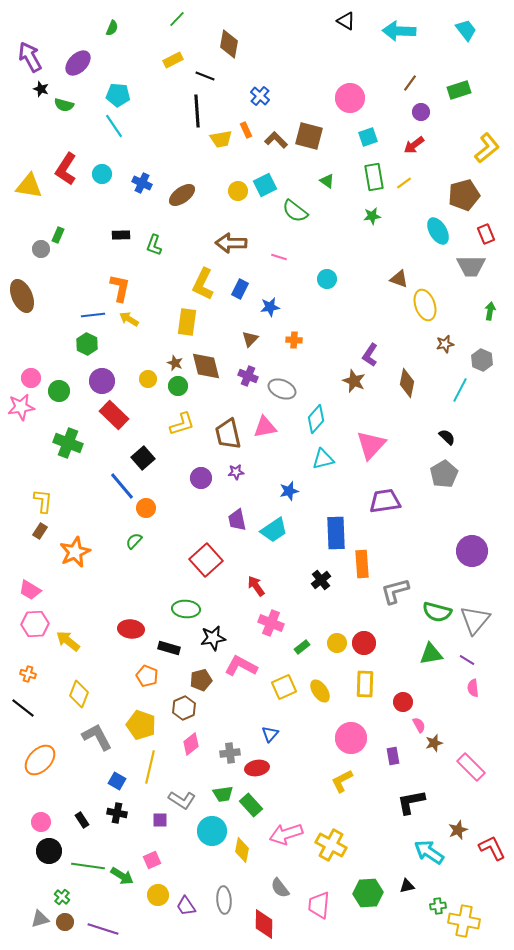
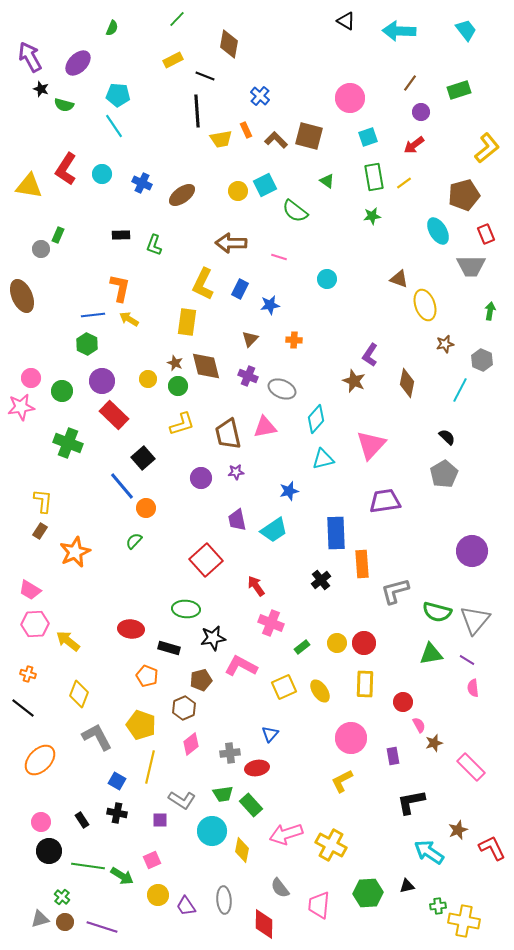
blue star at (270, 307): moved 2 px up
green circle at (59, 391): moved 3 px right
purple line at (103, 929): moved 1 px left, 2 px up
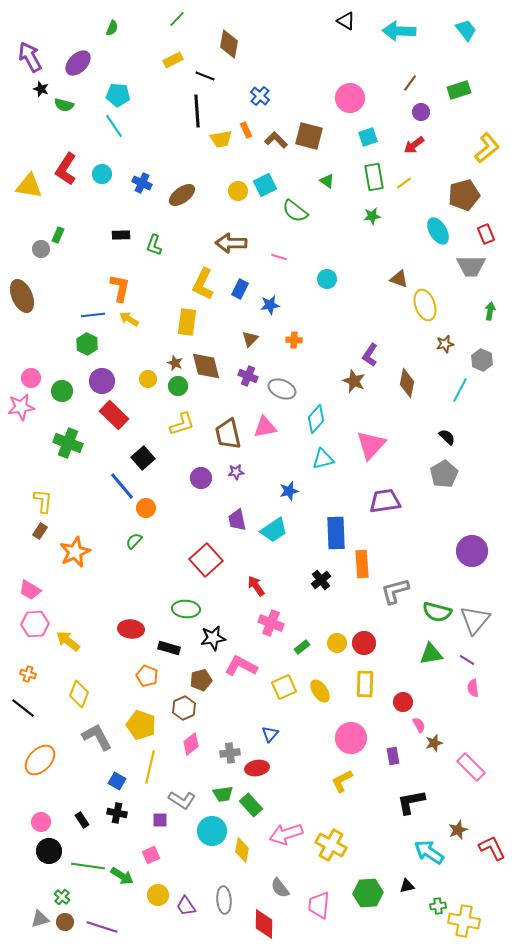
pink square at (152, 860): moved 1 px left, 5 px up
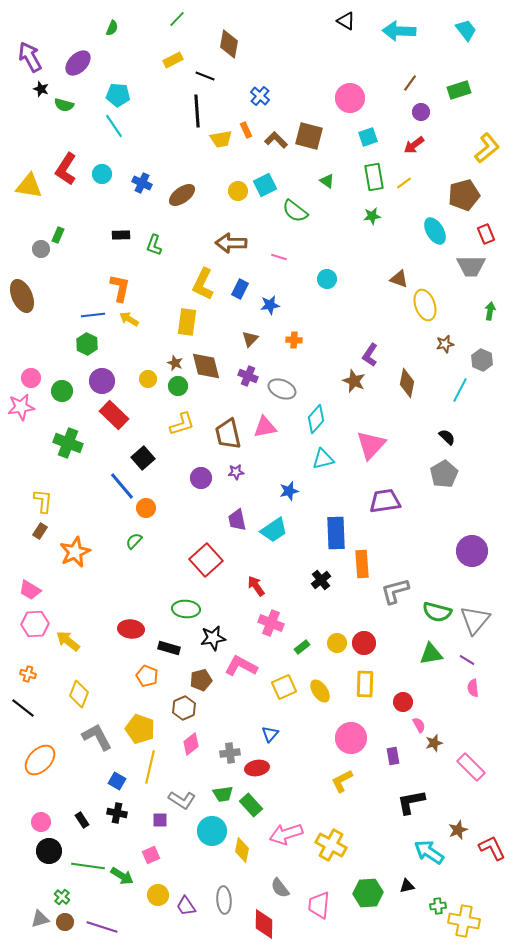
cyan ellipse at (438, 231): moved 3 px left
yellow pentagon at (141, 725): moved 1 px left, 4 px down
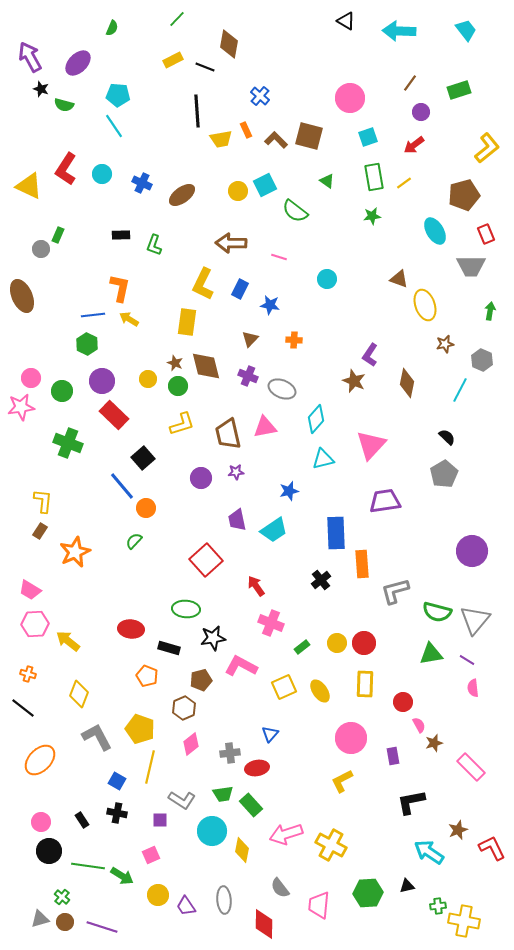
black line at (205, 76): moved 9 px up
yellow triangle at (29, 186): rotated 16 degrees clockwise
blue star at (270, 305): rotated 18 degrees clockwise
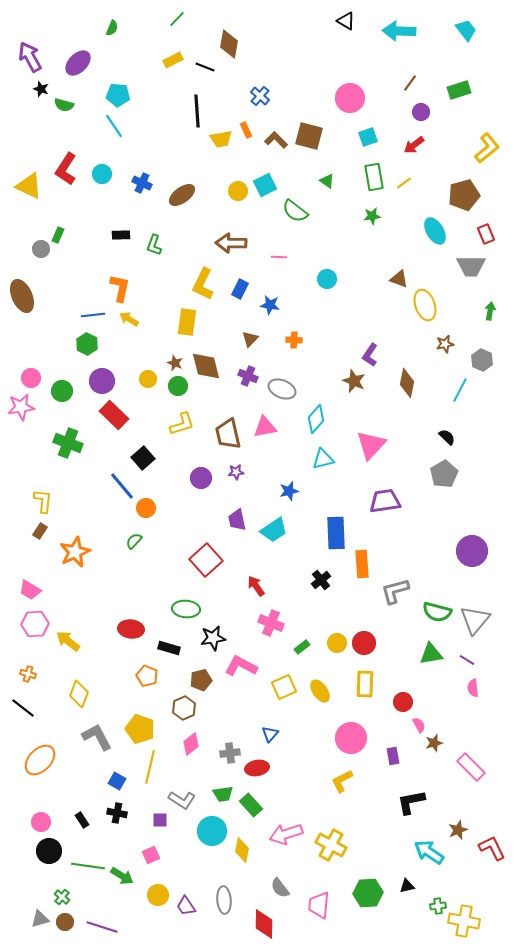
pink line at (279, 257): rotated 14 degrees counterclockwise
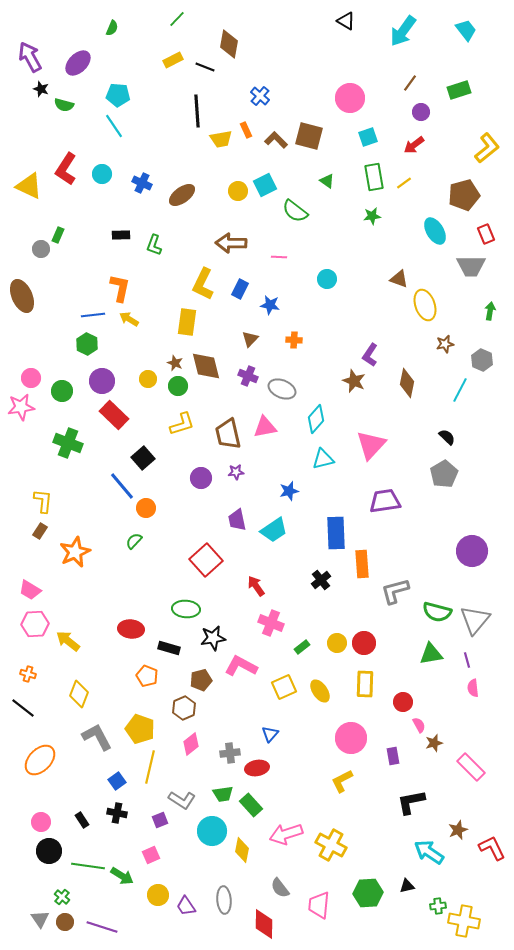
cyan arrow at (399, 31): moved 4 px right; rotated 56 degrees counterclockwise
purple line at (467, 660): rotated 42 degrees clockwise
blue square at (117, 781): rotated 24 degrees clockwise
purple square at (160, 820): rotated 21 degrees counterclockwise
gray triangle at (40, 919): rotated 48 degrees counterclockwise
